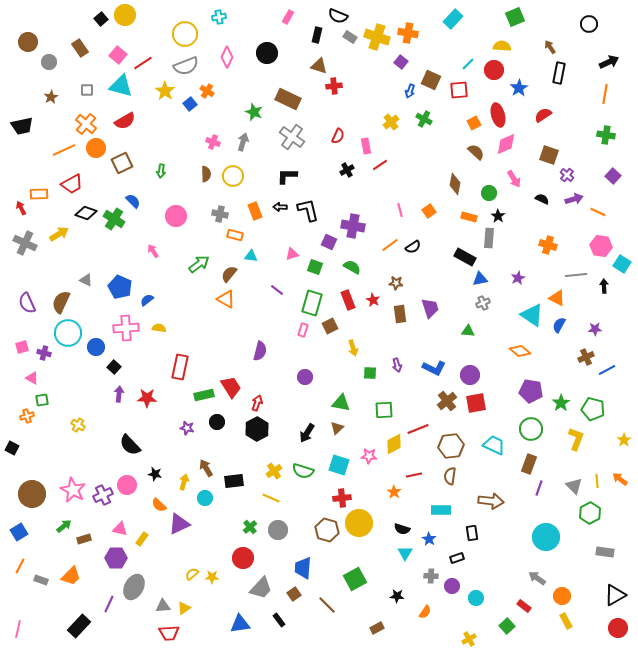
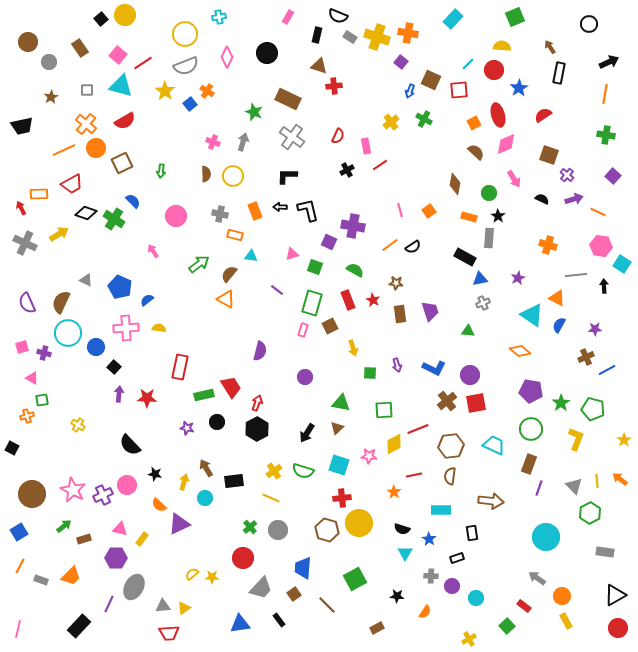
green semicircle at (352, 267): moved 3 px right, 3 px down
purple trapezoid at (430, 308): moved 3 px down
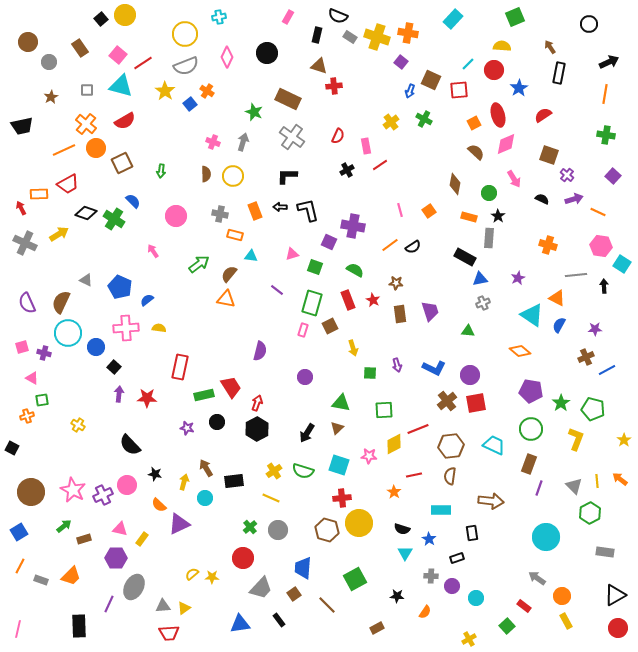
red trapezoid at (72, 184): moved 4 px left
orange triangle at (226, 299): rotated 18 degrees counterclockwise
brown circle at (32, 494): moved 1 px left, 2 px up
black rectangle at (79, 626): rotated 45 degrees counterclockwise
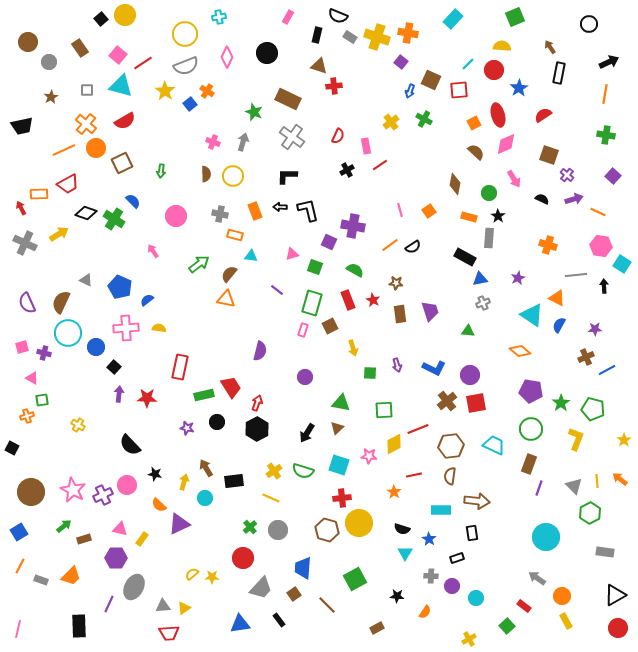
brown arrow at (491, 501): moved 14 px left
